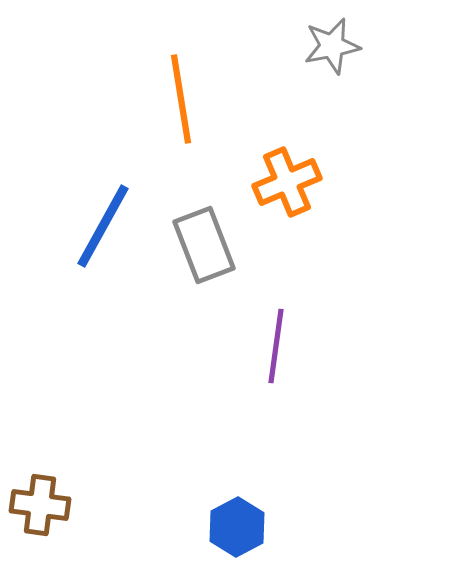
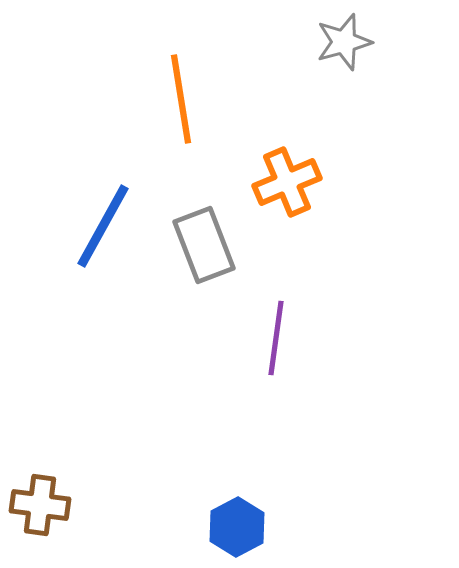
gray star: moved 12 px right, 4 px up; rotated 4 degrees counterclockwise
purple line: moved 8 px up
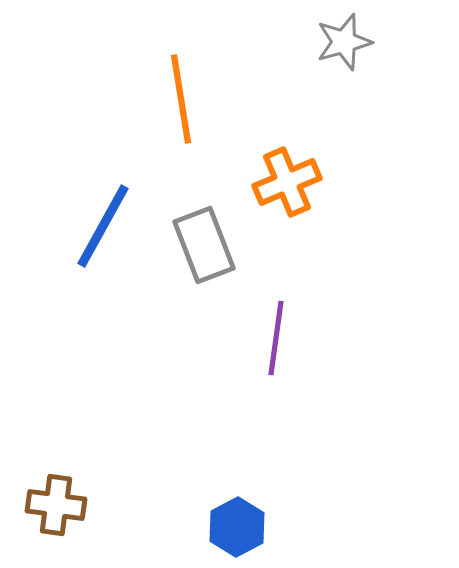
brown cross: moved 16 px right
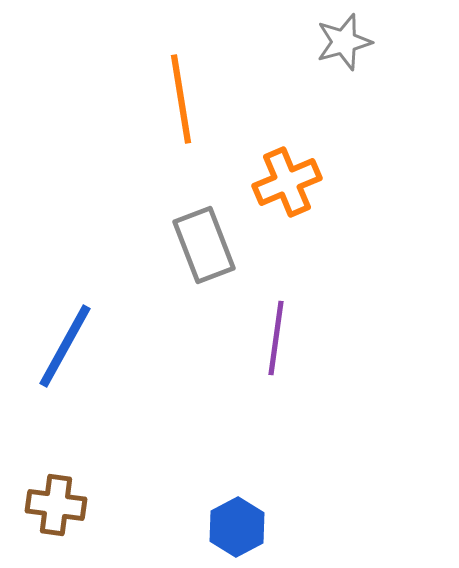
blue line: moved 38 px left, 120 px down
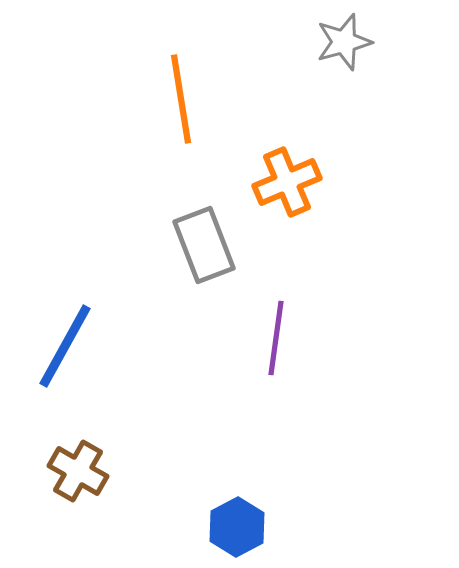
brown cross: moved 22 px right, 34 px up; rotated 22 degrees clockwise
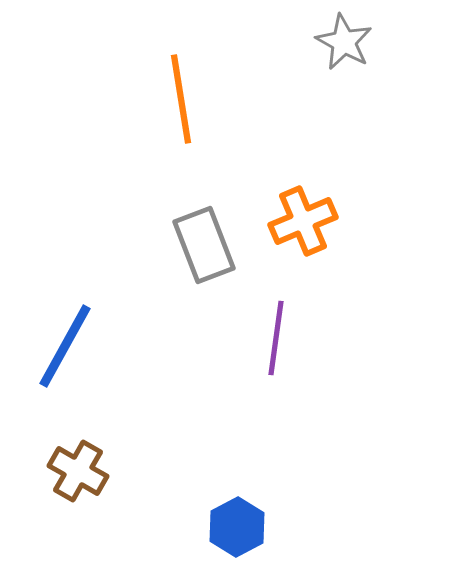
gray star: rotated 28 degrees counterclockwise
orange cross: moved 16 px right, 39 px down
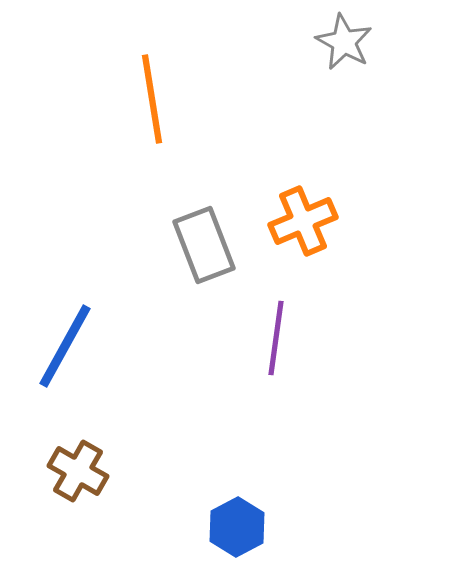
orange line: moved 29 px left
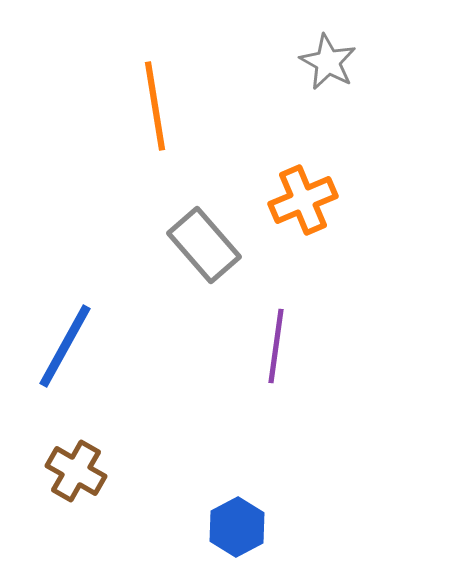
gray star: moved 16 px left, 20 px down
orange line: moved 3 px right, 7 px down
orange cross: moved 21 px up
gray rectangle: rotated 20 degrees counterclockwise
purple line: moved 8 px down
brown cross: moved 2 px left
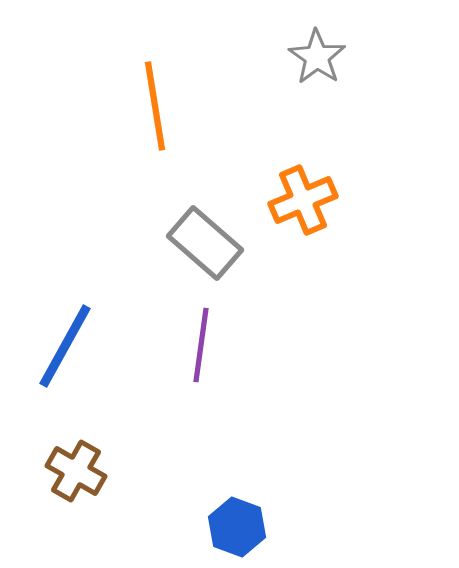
gray star: moved 11 px left, 5 px up; rotated 6 degrees clockwise
gray rectangle: moved 1 px right, 2 px up; rotated 8 degrees counterclockwise
purple line: moved 75 px left, 1 px up
blue hexagon: rotated 12 degrees counterclockwise
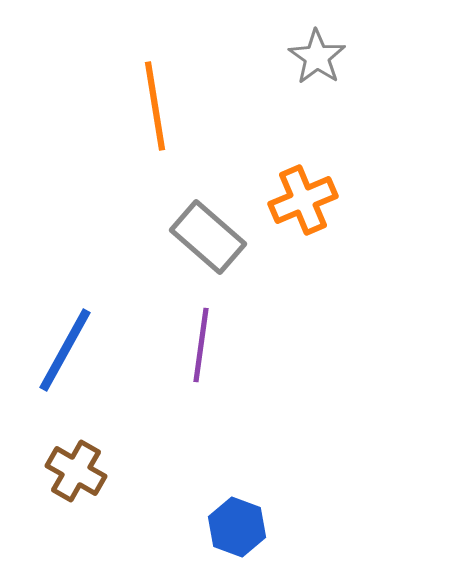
gray rectangle: moved 3 px right, 6 px up
blue line: moved 4 px down
